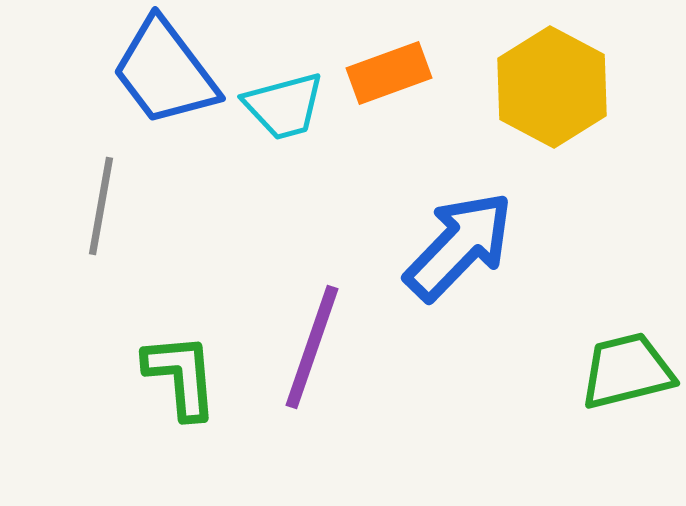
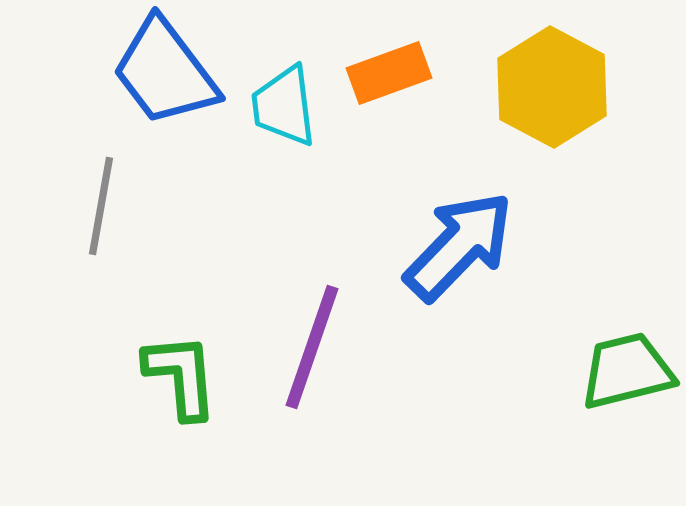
cyan trapezoid: rotated 98 degrees clockwise
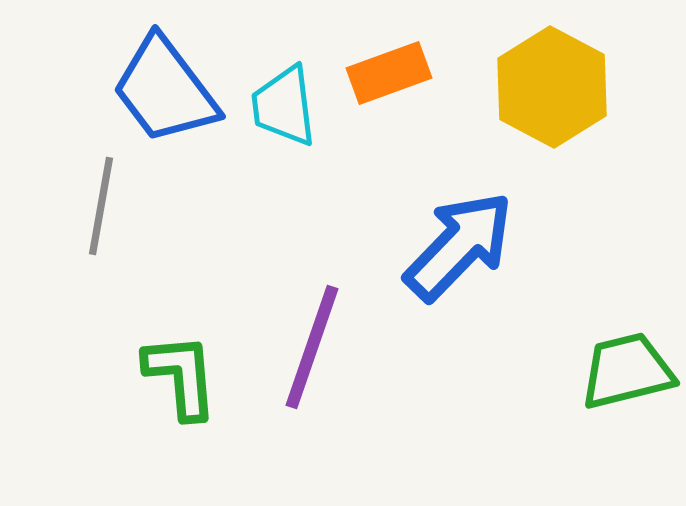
blue trapezoid: moved 18 px down
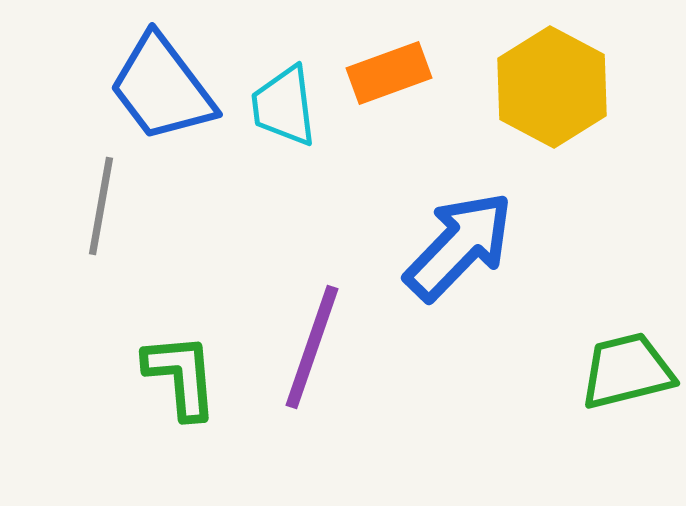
blue trapezoid: moved 3 px left, 2 px up
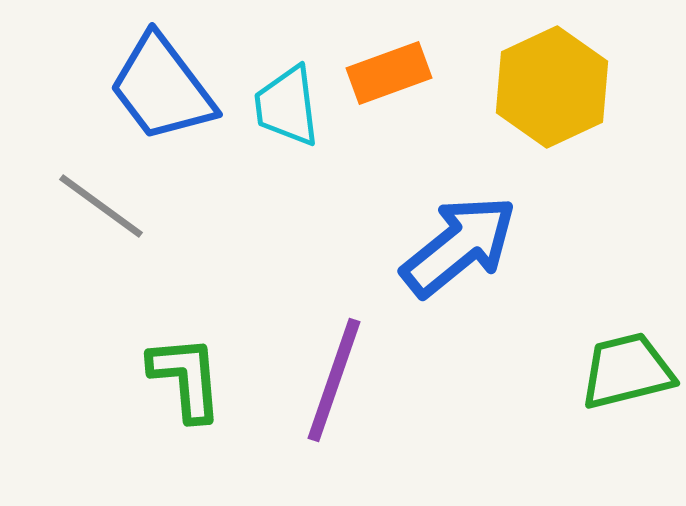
yellow hexagon: rotated 7 degrees clockwise
cyan trapezoid: moved 3 px right
gray line: rotated 64 degrees counterclockwise
blue arrow: rotated 7 degrees clockwise
purple line: moved 22 px right, 33 px down
green L-shape: moved 5 px right, 2 px down
